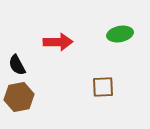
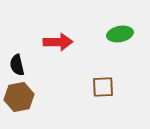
black semicircle: rotated 15 degrees clockwise
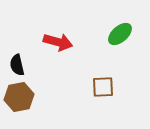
green ellipse: rotated 30 degrees counterclockwise
red arrow: rotated 16 degrees clockwise
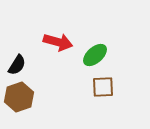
green ellipse: moved 25 px left, 21 px down
black semicircle: rotated 135 degrees counterclockwise
brown hexagon: rotated 8 degrees counterclockwise
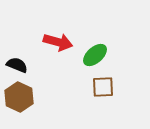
black semicircle: rotated 100 degrees counterclockwise
brown hexagon: rotated 16 degrees counterclockwise
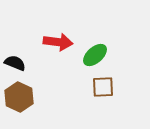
red arrow: rotated 8 degrees counterclockwise
black semicircle: moved 2 px left, 2 px up
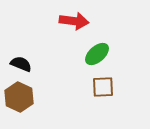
red arrow: moved 16 px right, 21 px up
green ellipse: moved 2 px right, 1 px up
black semicircle: moved 6 px right, 1 px down
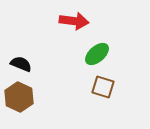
brown square: rotated 20 degrees clockwise
